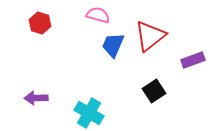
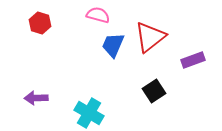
red triangle: moved 1 px down
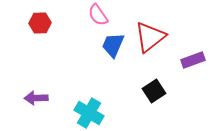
pink semicircle: rotated 140 degrees counterclockwise
red hexagon: rotated 20 degrees counterclockwise
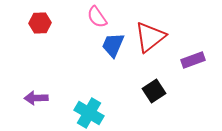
pink semicircle: moved 1 px left, 2 px down
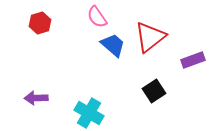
red hexagon: rotated 15 degrees counterclockwise
blue trapezoid: rotated 108 degrees clockwise
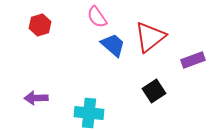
red hexagon: moved 2 px down
cyan cross: rotated 24 degrees counterclockwise
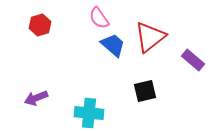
pink semicircle: moved 2 px right, 1 px down
purple rectangle: rotated 60 degrees clockwise
black square: moved 9 px left; rotated 20 degrees clockwise
purple arrow: rotated 20 degrees counterclockwise
